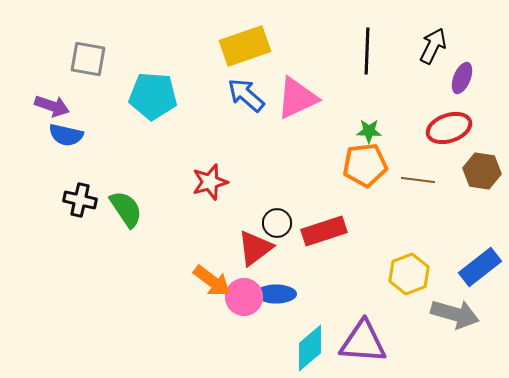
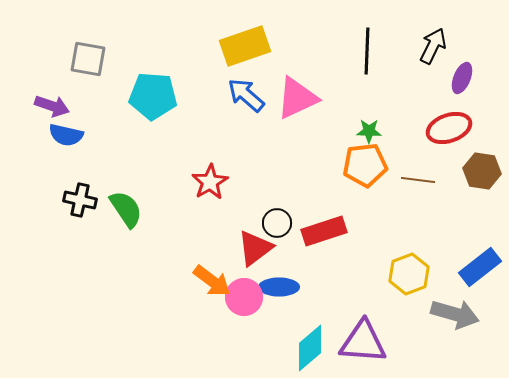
red star: rotated 15 degrees counterclockwise
blue ellipse: moved 3 px right, 7 px up
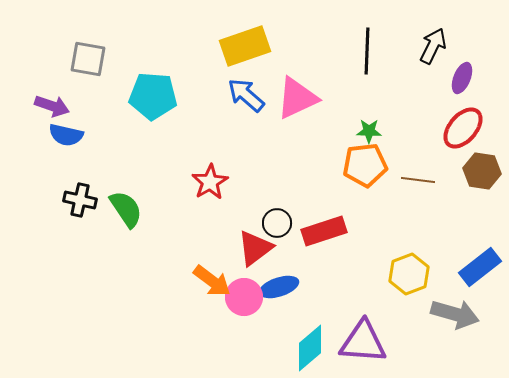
red ellipse: moved 14 px right; rotated 30 degrees counterclockwise
blue ellipse: rotated 18 degrees counterclockwise
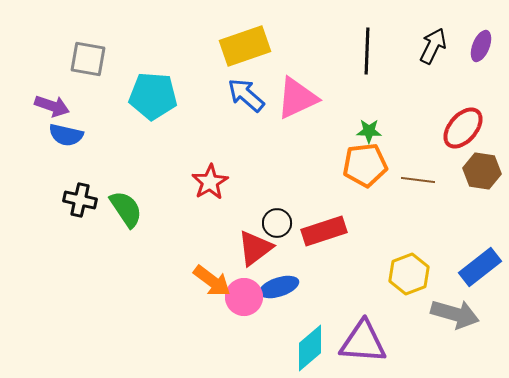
purple ellipse: moved 19 px right, 32 px up
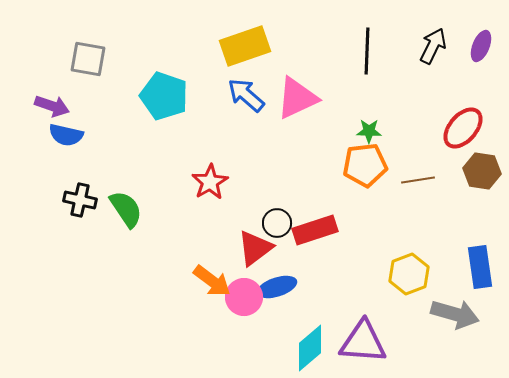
cyan pentagon: moved 11 px right; rotated 15 degrees clockwise
brown line: rotated 16 degrees counterclockwise
red rectangle: moved 9 px left, 1 px up
blue rectangle: rotated 60 degrees counterclockwise
blue ellipse: moved 2 px left
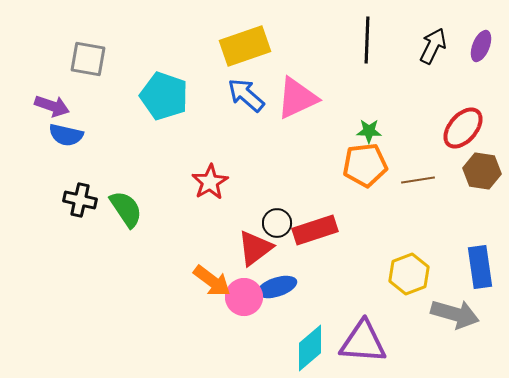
black line: moved 11 px up
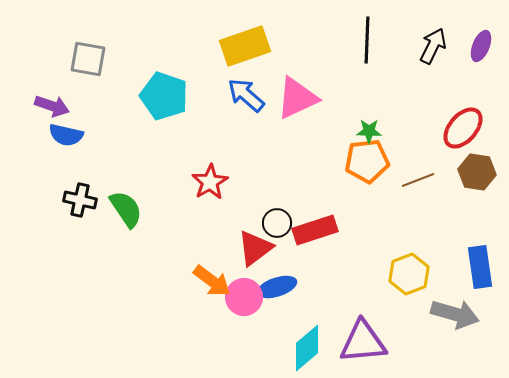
orange pentagon: moved 2 px right, 4 px up
brown hexagon: moved 5 px left, 1 px down
brown line: rotated 12 degrees counterclockwise
purple triangle: rotated 9 degrees counterclockwise
cyan diamond: moved 3 px left
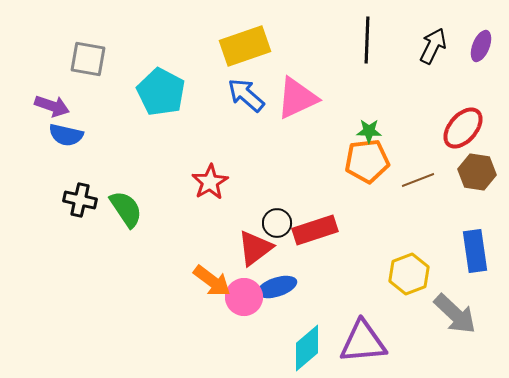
cyan pentagon: moved 3 px left, 4 px up; rotated 9 degrees clockwise
blue rectangle: moved 5 px left, 16 px up
gray arrow: rotated 27 degrees clockwise
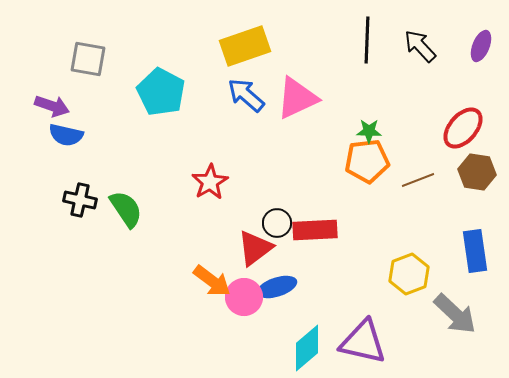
black arrow: moved 13 px left; rotated 69 degrees counterclockwise
red rectangle: rotated 15 degrees clockwise
purple triangle: rotated 18 degrees clockwise
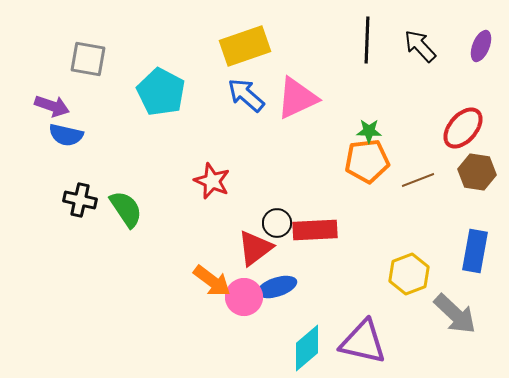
red star: moved 2 px right, 1 px up; rotated 18 degrees counterclockwise
blue rectangle: rotated 18 degrees clockwise
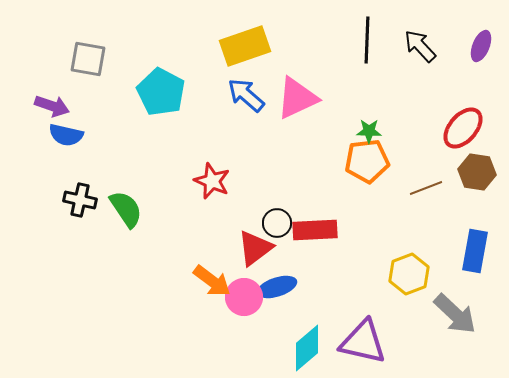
brown line: moved 8 px right, 8 px down
